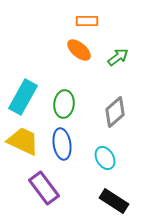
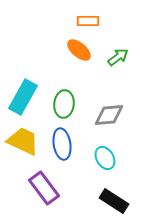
orange rectangle: moved 1 px right
gray diamond: moved 6 px left, 3 px down; rotated 36 degrees clockwise
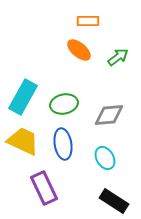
green ellipse: rotated 72 degrees clockwise
blue ellipse: moved 1 px right
purple rectangle: rotated 12 degrees clockwise
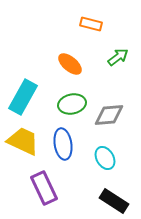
orange rectangle: moved 3 px right, 3 px down; rotated 15 degrees clockwise
orange ellipse: moved 9 px left, 14 px down
green ellipse: moved 8 px right
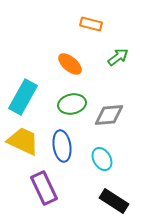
blue ellipse: moved 1 px left, 2 px down
cyan ellipse: moved 3 px left, 1 px down
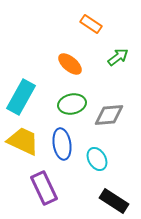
orange rectangle: rotated 20 degrees clockwise
cyan rectangle: moved 2 px left
blue ellipse: moved 2 px up
cyan ellipse: moved 5 px left
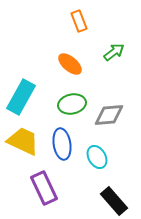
orange rectangle: moved 12 px left, 3 px up; rotated 35 degrees clockwise
green arrow: moved 4 px left, 5 px up
cyan ellipse: moved 2 px up
black rectangle: rotated 16 degrees clockwise
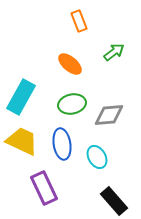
yellow trapezoid: moved 1 px left
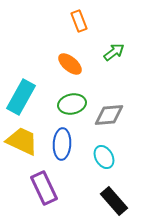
blue ellipse: rotated 12 degrees clockwise
cyan ellipse: moved 7 px right
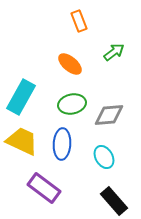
purple rectangle: rotated 28 degrees counterclockwise
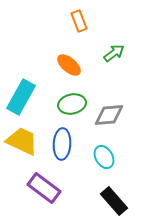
green arrow: moved 1 px down
orange ellipse: moved 1 px left, 1 px down
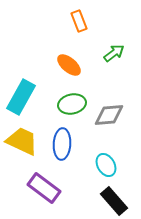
cyan ellipse: moved 2 px right, 8 px down
